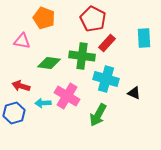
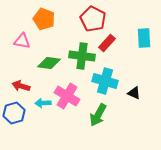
orange pentagon: moved 1 px down
cyan cross: moved 1 px left, 2 px down
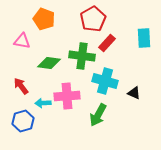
red pentagon: rotated 15 degrees clockwise
red arrow: rotated 36 degrees clockwise
pink cross: rotated 35 degrees counterclockwise
blue hexagon: moved 9 px right, 8 px down
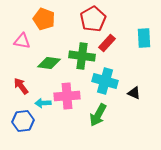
blue hexagon: rotated 10 degrees clockwise
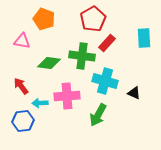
cyan arrow: moved 3 px left
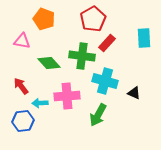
green diamond: rotated 40 degrees clockwise
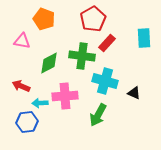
green diamond: rotated 75 degrees counterclockwise
red arrow: rotated 30 degrees counterclockwise
pink cross: moved 2 px left
blue hexagon: moved 4 px right, 1 px down
